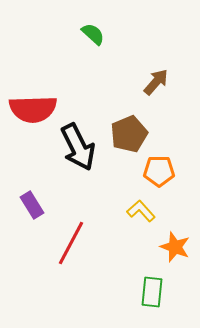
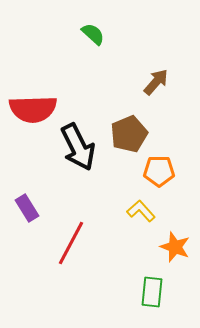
purple rectangle: moved 5 px left, 3 px down
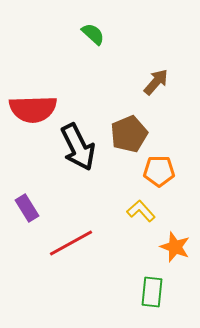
red line: rotated 33 degrees clockwise
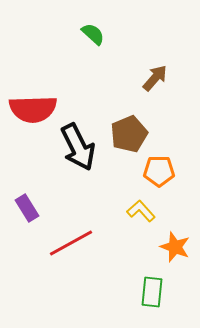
brown arrow: moved 1 px left, 4 px up
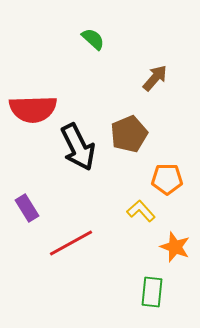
green semicircle: moved 5 px down
orange pentagon: moved 8 px right, 8 px down
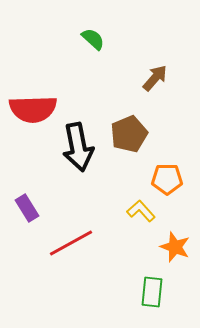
black arrow: rotated 15 degrees clockwise
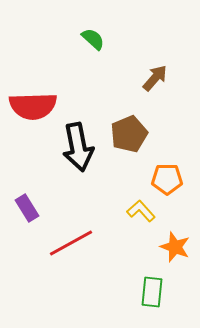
red semicircle: moved 3 px up
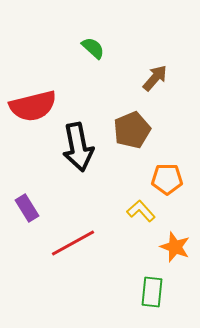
green semicircle: moved 9 px down
red semicircle: rotated 12 degrees counterclockwise
brown pentagon: moved 3 px right, 4 px up
red line: moved 2 px right
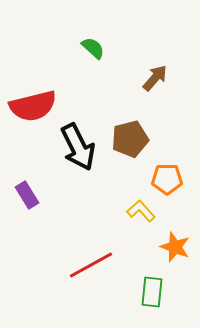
brown pentagon: moved 2 px left, 9 px down; rotated 9 degrees clockwise
black arrow: rotated 15 degrees counterclockwise
purple rectangle: moved 13 px up
red line: moved 18 px right, 22 px down
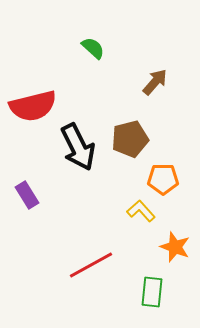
brown arrow: moved 4 px down
orange pentagon: moved 4 px left
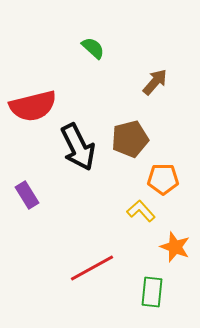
red line: moved 1 px right, 3 px down
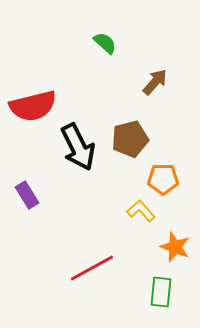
green semicircle: moved 12 px right, 5 px up
green rectangle: moved 9 px right
